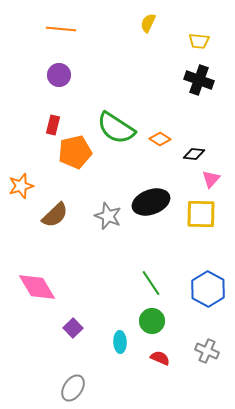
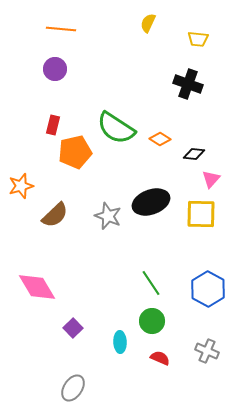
yellow trapezoid: moved 1 px left, 2 px up
purple circle: moved 4 px left, 6 px up
black cross: moved 11 px left, 4 px down
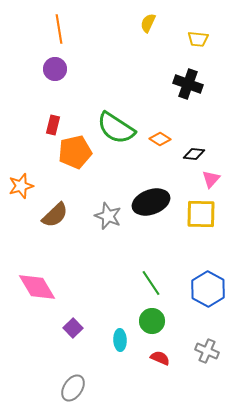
orange line: moved 2 px left; rotated 76 degrees clockwise
cyan ellipse: moved 2 px up
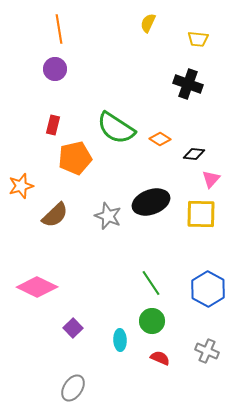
orange pentagon: moved 6 px down
pink diamond: rotated 33 degrees counterclockwise
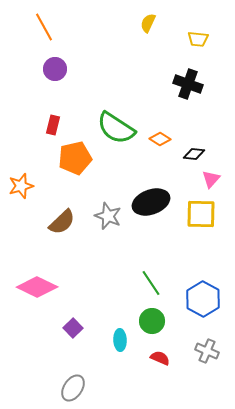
orange line: moved 15 px left, 2 px up; rotated 20 degrees counterclockwise
brown semicircle: moved 7 px right, 7 px down
blue hexagon: moved 5 px left, 10 px down
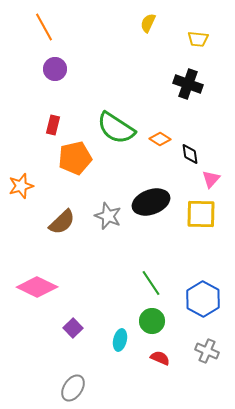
black diamond: moved 4 px left; rotated 75 degrees clockwise
cyan ellipse: rotated 15 degrees clockwise
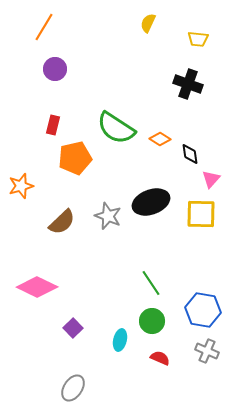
orange line: rotated 60 degrees clockwise
blue hexagon: moved 11 px down; rotated 20 degrees counterclockwise
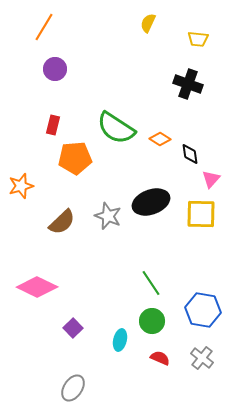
orange pentagon: rotated 8 degrees clockwise
gray cross: moved 5 px left, 7 px down; rotated 15 degrees clockwise
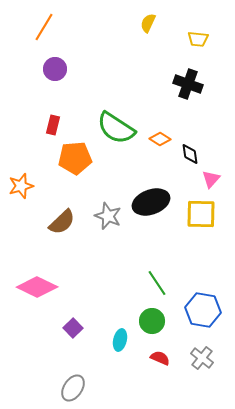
green line: moved 6 px right
